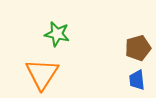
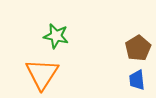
green star: moved 1 px left, 2 px down
brown pentagon: rotated 15 degrees counterclockwise
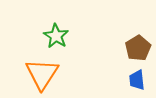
green star: rotated 20 degrees clockwise
